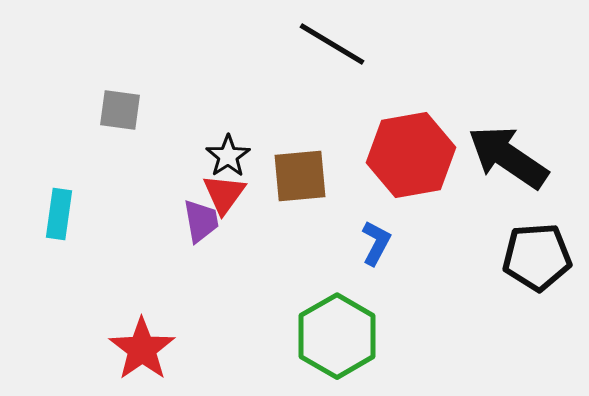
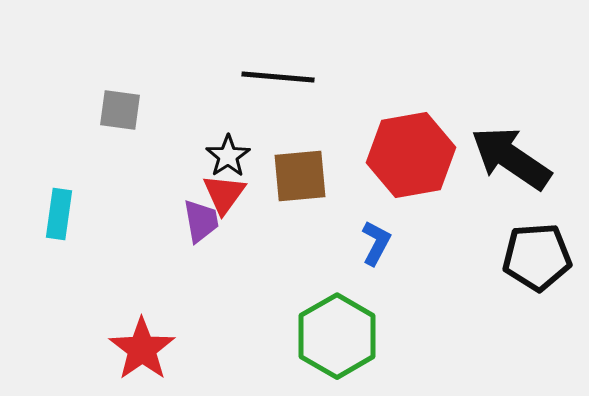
black line: moved 54 px left, 33 px down; rotated 26 degrees counterclockwise
black arrow: moved 3 px right, 1 px down
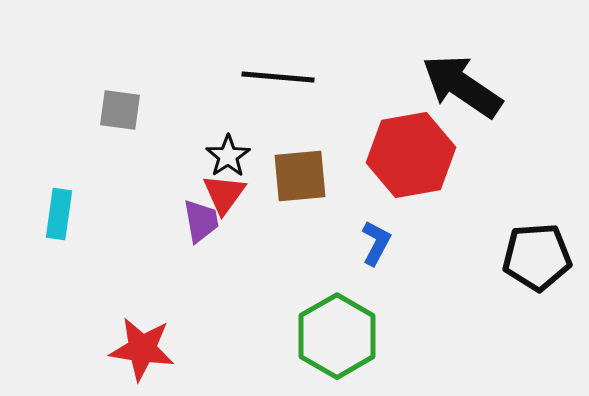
black arrow: moved 49 px left, 72 px up
red star: rotated 28 degrees counterclockwise
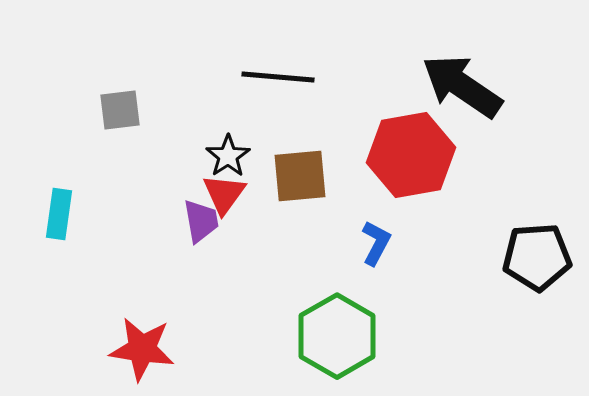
gray square: rotated 15 degrees counterclockwise
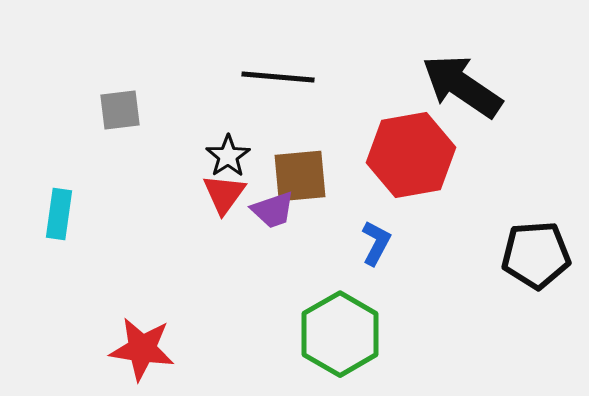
purple trapezoid: moved 72 px right, 11 px up; rotated 81 degrees clockwise
black pentagon: moved 1 px left, 2 px up
green hexagon: moved 3 px right, 2 px up
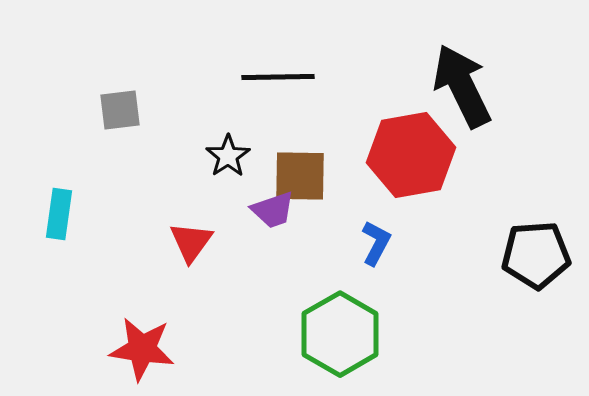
black line: rotated 6 degrees counterclockwise
black arrow: rotated 30 degrees clockwise
brown square: rotated 6 degrees clockwise
red triangle: moved 33 px left, 48 px down
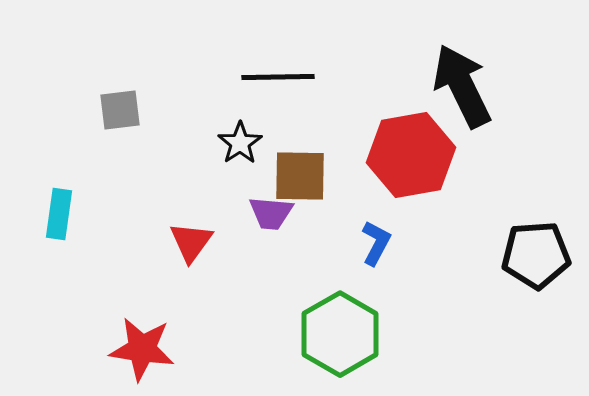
black star: moved 12 px right, 13 px up
purple trapezoid: moved 2 px left, 3 px down; rotated 24 degrees clockwise
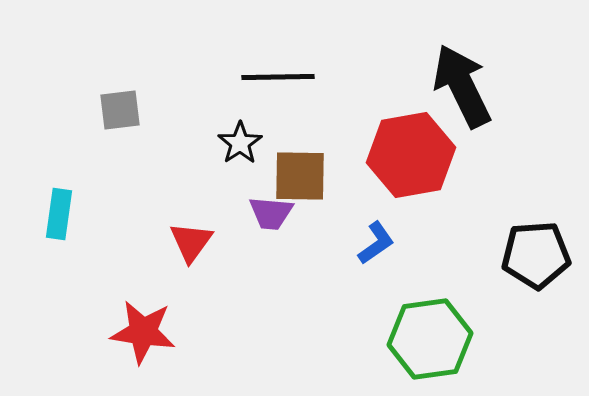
blue L-shape: rotated 27 degrees clockwise
green hexagon: moved 90 px right, 5 px down; rotated 22 degrees clockwise
red star: moved 1 px right, 17 px up
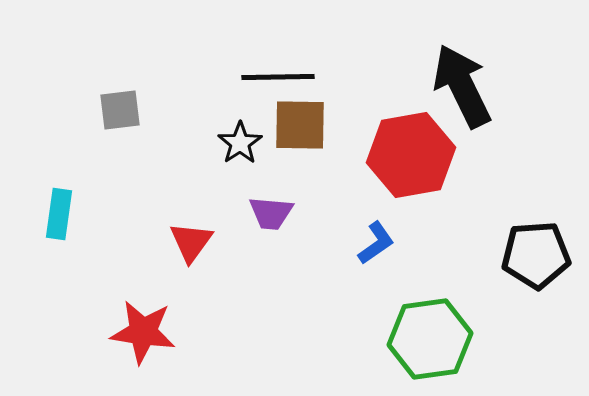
brown square: moved 51 px up
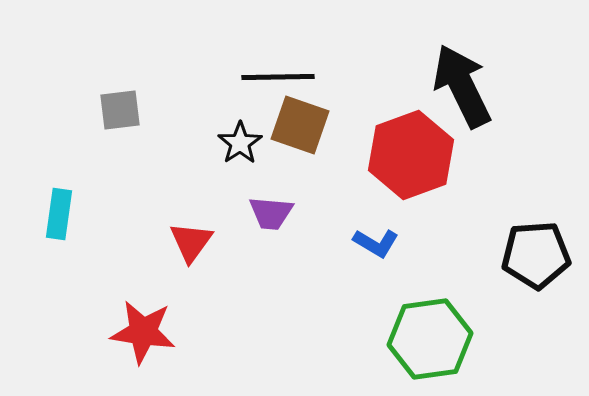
brown square: rotated 18 degrees clockwise
red hexagon: rotated 10 degrees counterclockwise
blue L-shape: rotated 66 degrees clockwise
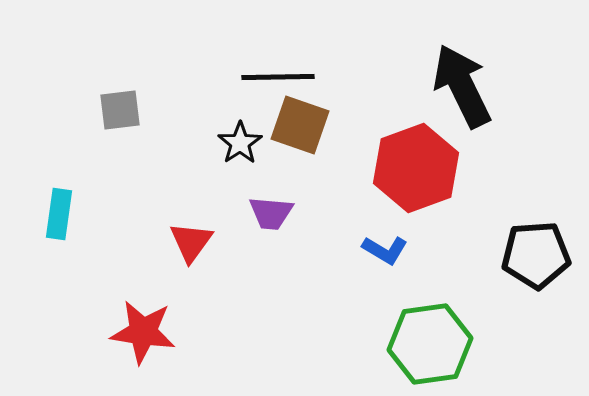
red hexagon: moved 5 px right, 13 px down
blue L-shape: moved 9 px right, 7 px down
green hexagon: moved 5 px down
